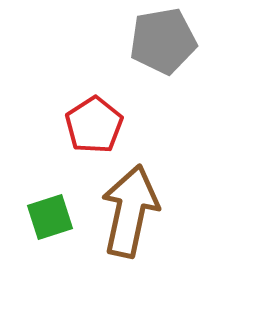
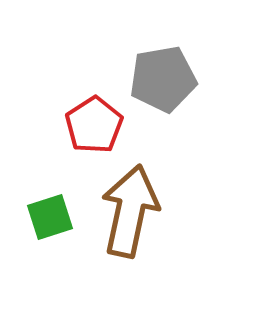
gray pentagon: moved 38 px down
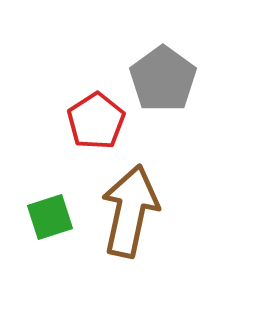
gray pentagon: rotated 26 degrees counterclockwise
red pentagon: moved 2 px right, 4 px up
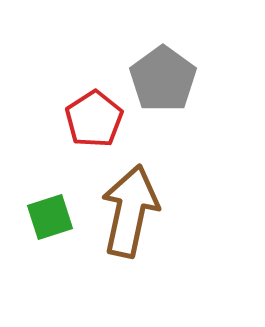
red pentagon: moved 2 px left, 2 px up
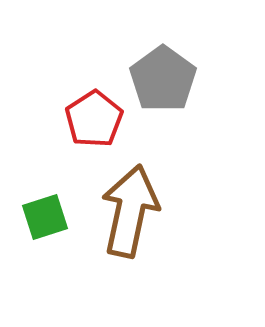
green square: moved 5 px left
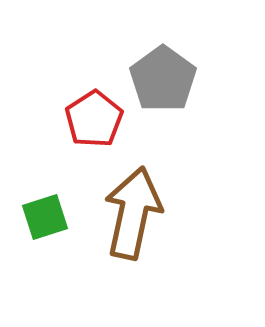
brown arrow: moved 3 px right, 2 px down
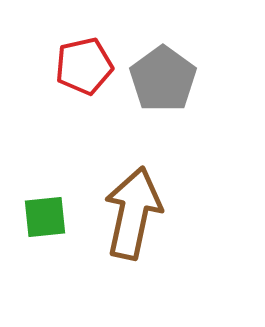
red pentagon: moved 10 px left, 53 px up; rotated 20 degrees clockwise
green square: rotated 12 degrees clockwise
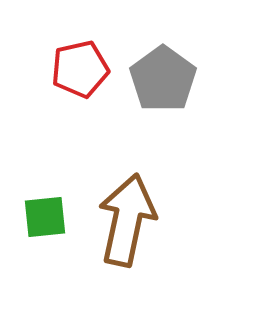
red pentagon: moved 4 px left, 3 px down
brown arrow: moved 6 px left, 7 px down
